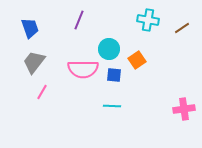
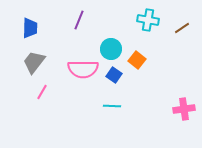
blue trapezoid: rotated 20 degrees clockwise
cyan circle: moved 2 px right
orange square: rotated 18 degrees counterclockwise
blue square: rotated 28 degrees clockwise
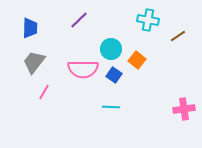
purple line: rotated 24 degrees clockwise
brown line: moved 4 px left, 8 px down
pink line: moved 2 px right
cyan line: moved 1 px left, 1 px down
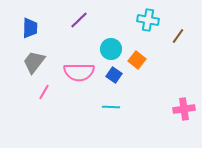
brown line: rotated 21 degrees counterclockwise
pink semicircle: moved 4 px left, 3 px down
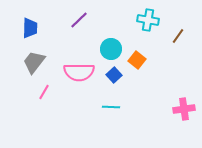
blue square: rotated 14 degrees clockwise
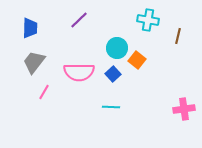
brown line: rotated 21 degrees counterclockwise
cyan circle: moved 6 px right, 1 px up
blue square: moved 1 px left, 1 px up
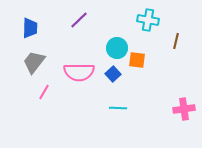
brown line: moved 2 px left, 5 px down
orange square: rotated 30 degrees counterclockwise
cyan line: moved 7 px right, 1 px down
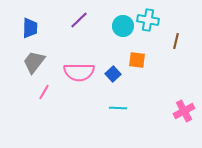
cyan circle: moved 6 px right, 22 px up
pink cross: moved 2 px down; rotated 20 degrees counterclockwise
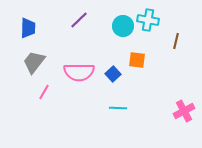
blue trapezoid: moved 2 px left
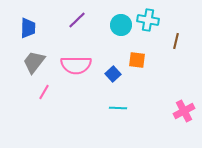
purple line: moved 2 px left
cyan circle: moved 2 px left, 1 px up
pink semicircle: moved 3 px left, 7 px up
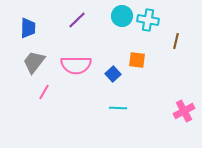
cyan circle: moved 1 px right, 9 px up
